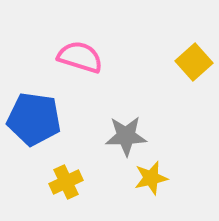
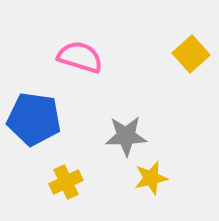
yellow square: moved 3 px left, 8 px up
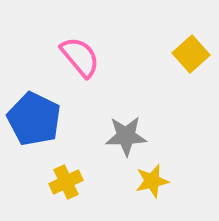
pink semicircle: rotated 33 degrees clockwise
blue pentagon: rotated 18 degrees clockwise
yellow star: moved 1 px right, 3 px down
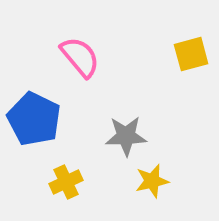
yellow square: rotated 27 degrees clockwise
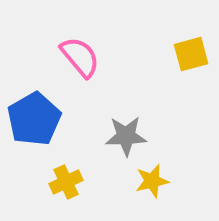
blue pentagon: rotated 16 degrees clockwise
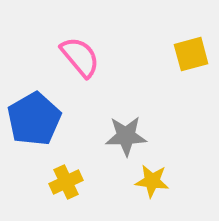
yellow star: rotated 20 degrees clockwise
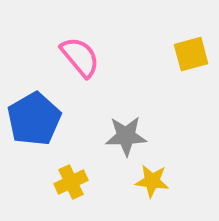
yellow cross: moved 5 px right
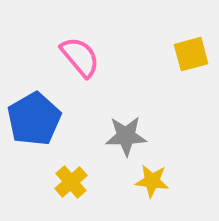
yellow cross: rotated 16 degrees counterclockwise
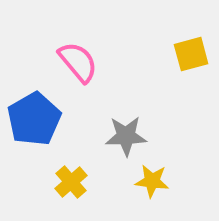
pink semicircle: moved 2 px left, 5 px down
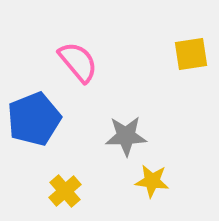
yellow square: rotated 6 degrees clockwise
blue pentagon: rotated 8 degrees clockwise
yellow cross: moved 6 px left, 9 px down
